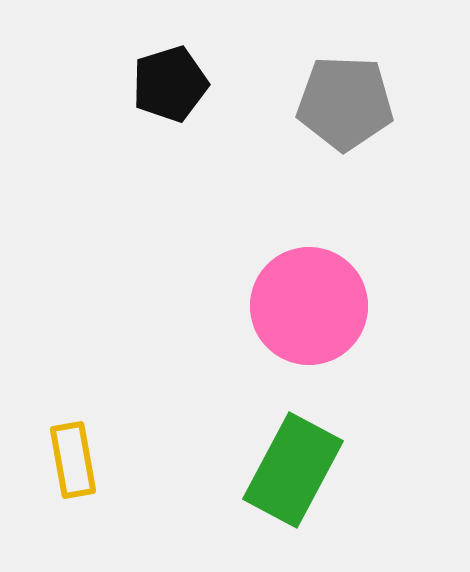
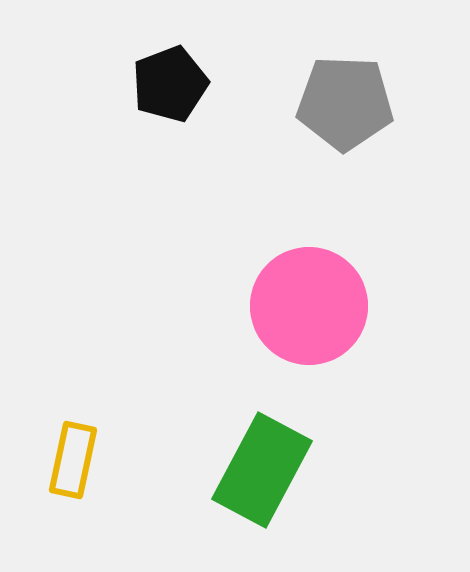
black pentagon: rotated 4 degrees counterclockwise
yellow rectangle: rotated 22 degrees clockwise
green rectangle: moved 31 px left
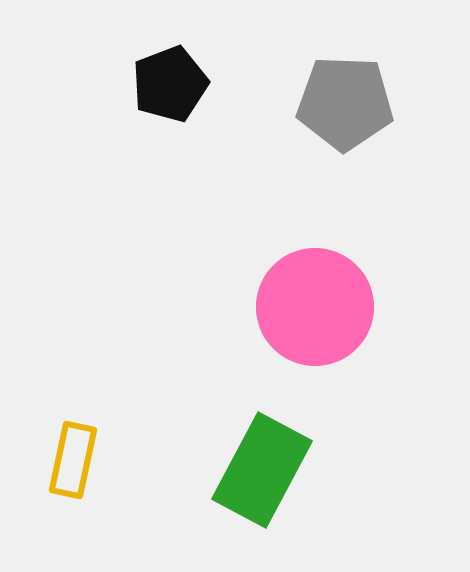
pink circle: moved 6 px right, 1 px down
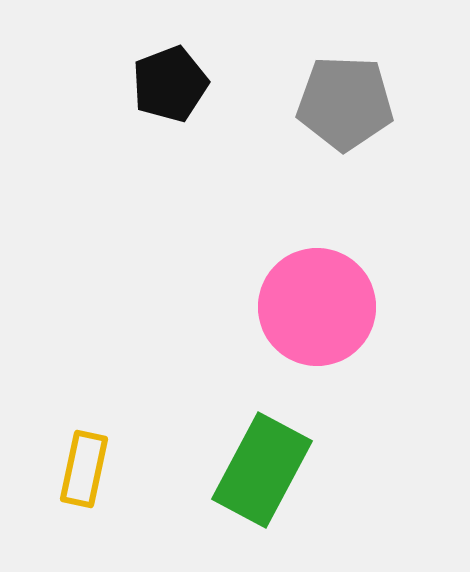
pink circle: moved 2 px right
yellow rectangle: moved 11 px right, 9 px down
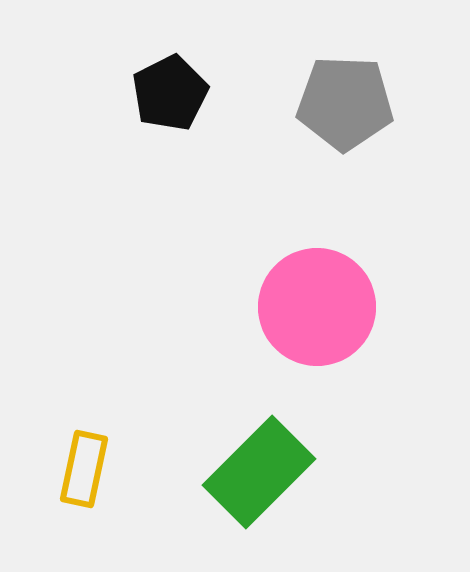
black pentagon: moved 9 px down; rotated 6 degrees counterclockwise
green rectangle: moved 3 px left, 2 px down; rotated 17 degrees clockwise
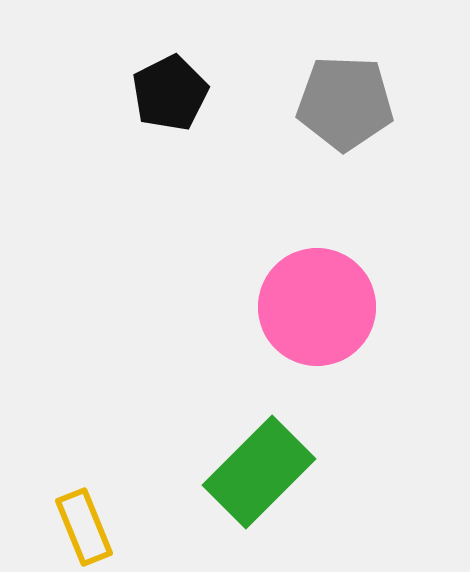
yellow rectangle: moved 58 px down; rotated 34 degrees counterclockwise
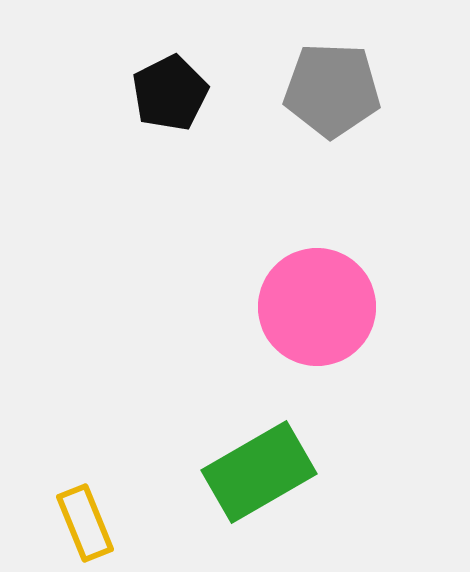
gray pentagon: moved 13 px left, 13 px up
green rectangle: rotated 15 degrees clockwise
yellow rectangle: moved 1 px right, 4 px up
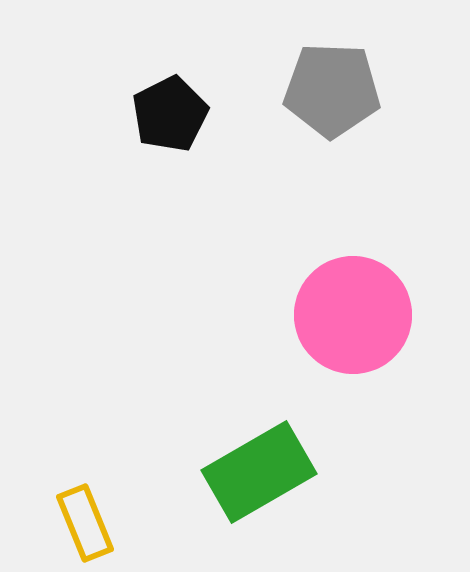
black pentagon: moved 21 px down
pink circle: moved 36 px right, 8 px down
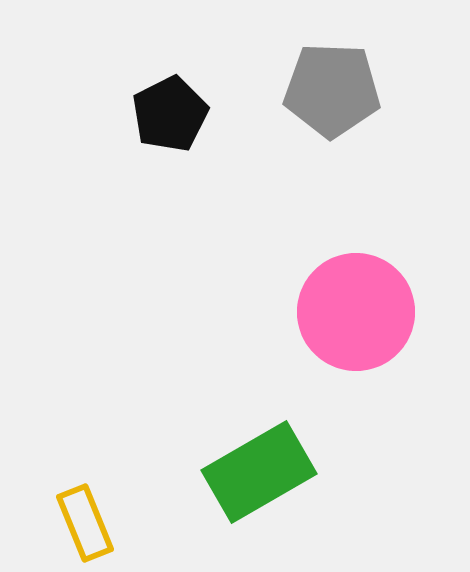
pink circle: moved 3 px right, 3 px up
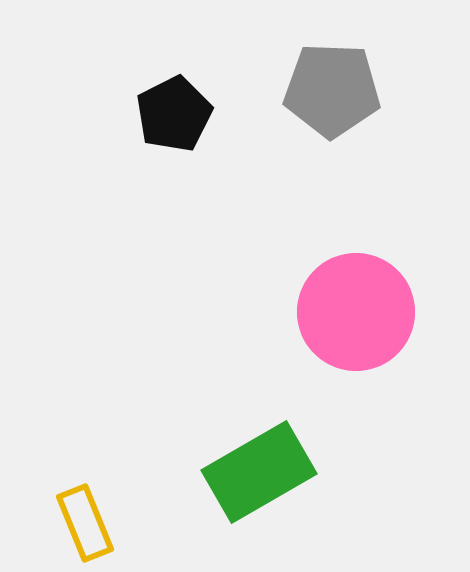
black pentagon: moved 4 px right
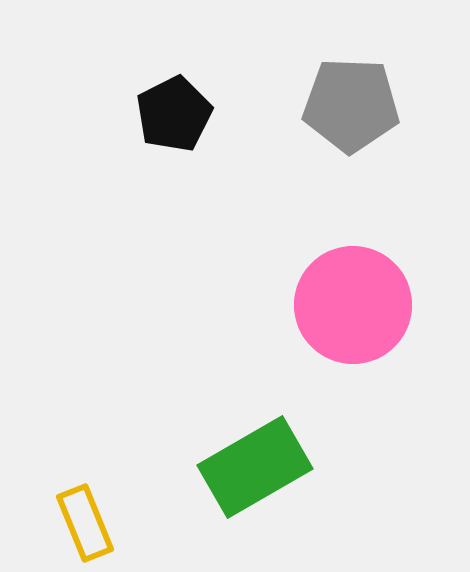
gray pentagon: moved 19 px right, 15 px down
pink circle: moved 3 px left, 7 px up
green rectangle: moved 4 px left, 5 px up
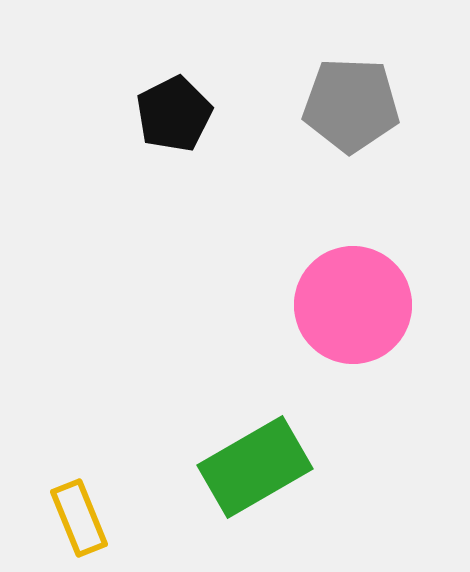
yellow rectangle: moved 6 px left, 5 px up
